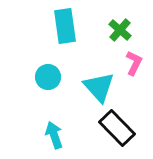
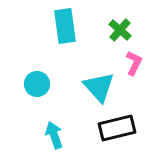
cyan circle: moved 11 px left, 7 px down
black rectangle: rotated 60 degrees counterclockwise
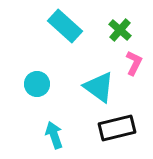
cyan rectangle: rotated 40 degrees counterclockwise
cyan triangle: rotated 12 degrees counterclockwise
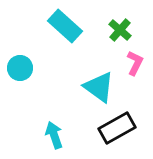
pink L-shape: moved 1 px right
cyan circle: moved 17 px left, 16 px up
black rectangle: rotated 15 degrees counterclockwise
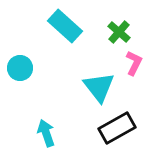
green cross: moved 1 px left, 2 px down
pink L-shape: moved 1 px left
cyan triangle: rotated 16 degrees clockwise
cyan arrow: moved 8 px left, 2 px up
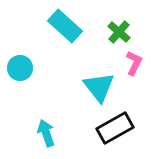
black rectangle: moved 2 px left
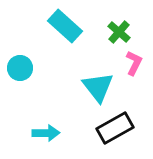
cyan triangle: moved 1 px left
cyan arrow: rotated 108 degrees clockwise
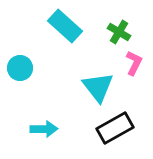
green cross: rotated 10 degrees counterclockwise
cyan arrow: moved 2 px left, 4 px up
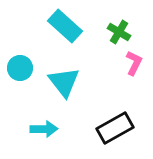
cyan triangle: moved 34 px left, 5 px up
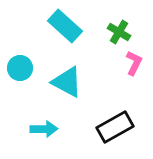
cyan triangle: moved 3 px right; rotated 24 degrees counterclockwise
black rectangle: moved 1 px up
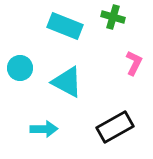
cyan rectangle: rotated 20 degrees counterclockwise
green cross: moved 6 px left, 15 px up; rotated 15 degrees counterclockwise
